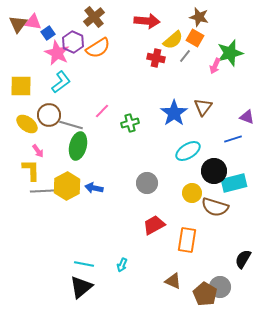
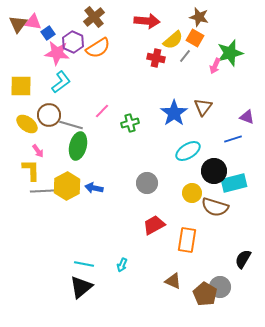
pink star at (57, 53): rotated 20 degrees counterclockwise
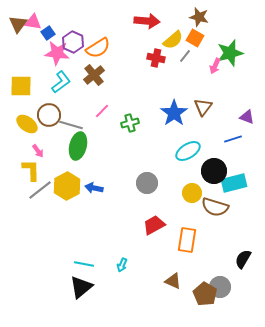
brown cross at (94, 17): moved 58 px down
gray line at (43, 191): moved 3 px left, 1 px up; rotated 35 degrees counterclockwise
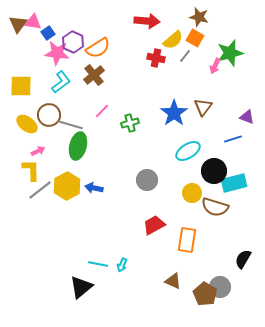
pink arrow at (38, 151): rotated 80 degrees counterclockwise
gray circle at (147, 183): moved 3 px up
cyan line at (84, 264): moved 14 px right
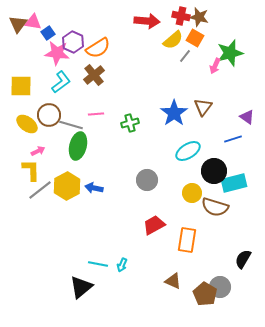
red cross at (156, 58): moved 25 px right, 42 px up
pink line at (102, 111): moved 6 px left, 3 px down; rotated 42 degrees clockwise
purple triangle at (247, 117): rotated 14 degrees clockwise
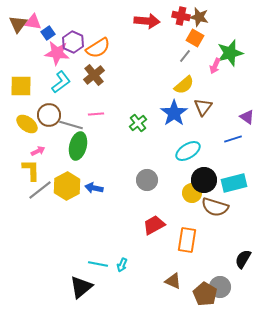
yellow semicircle at (173, 40): moved 11 px right, 45 px down
green cross at (130, 123): moved 8 px right; rotated 24 degrees counterclockwise
black circle at (214, 171): moved 10 px left, 9 px down
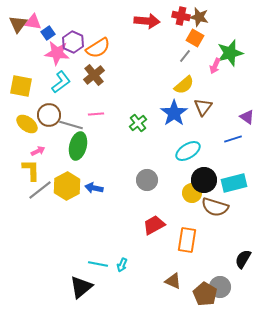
yellow square at (21, 86): rotated 10 degrees clockwise
